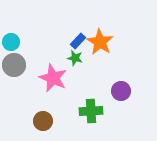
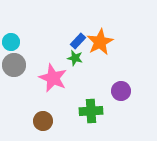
orange star: rotated 12 degrees clockwise
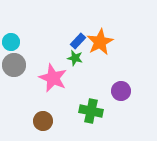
green cross: rotated 15 degrees clockwise
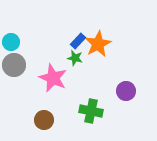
orange star: moved 2 px left, 2 px down
purple circle: moved 5 px right
brown circle: moved 1 px right, 1 px up
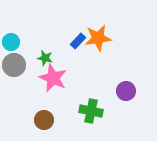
orange star: moved 6 px up; rotated 20 degrees clockwise
green star: moved 30 px left
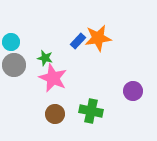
purple circle: moved 7 px right
brown circle: moved 11 px right, 6 px up
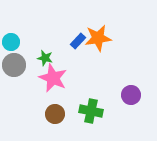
purple circle: moved 2 px left, 4 px down
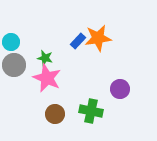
pink star: moved 6 px left
purple circle: moved 11 px left, 6 px up
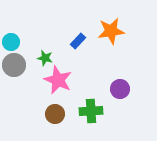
orange star: moved 13 px right, 7 px up
pink star: moved 11 px right, 2 px down
green cross: rotated 15 degrees counterclockwise
